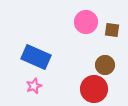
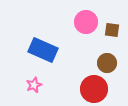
blue rectangle: moved 7 px right, 7 px up
brown circle: moved 2 px right, 2 px up
pink star: moved 1 px up
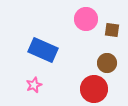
pink circle: moved 3 px up
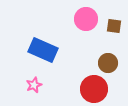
brown square: moved 2 px right, 4 px up
brown circle: moved 1 px right
